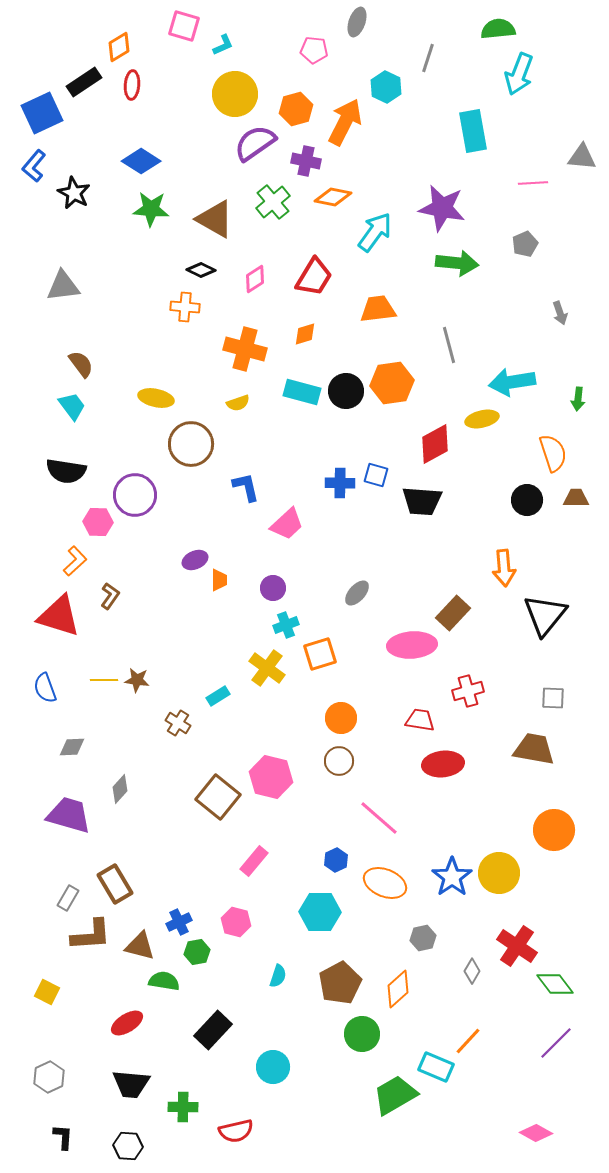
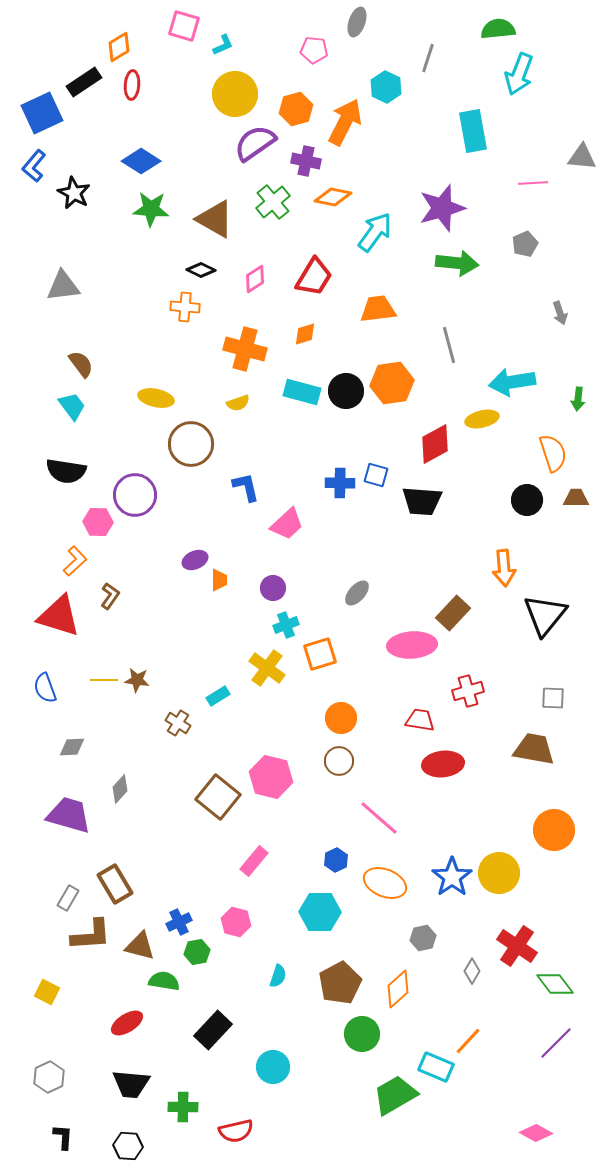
purple star at (442, 208): rotated 27 degrees counterclockwise
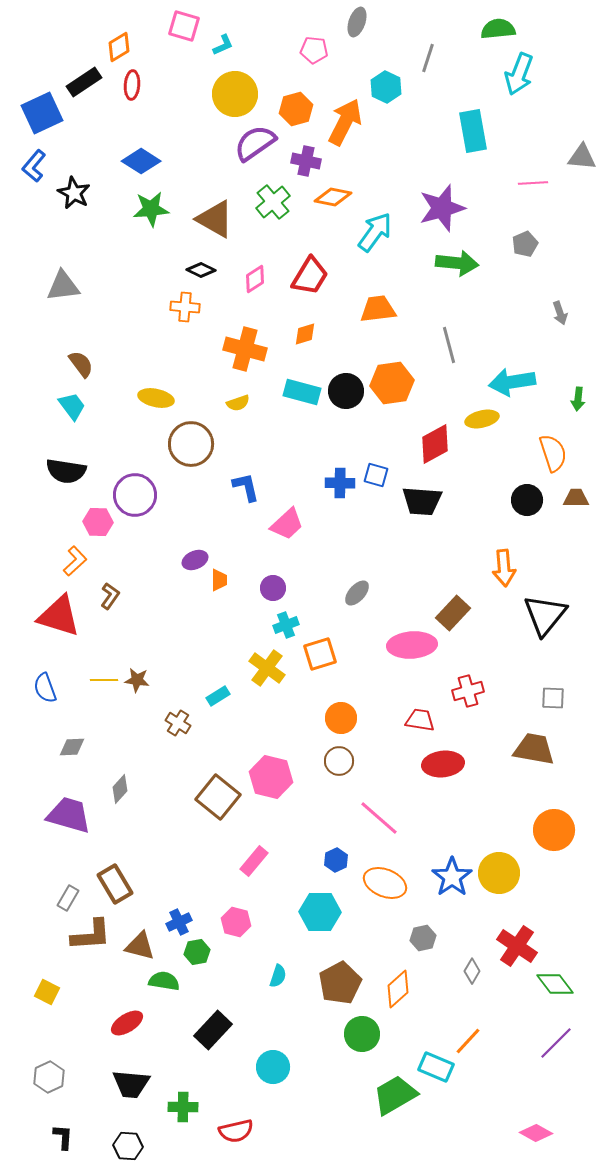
green star at (151, 209): rotated 9 degrees counterclockwise
red trapezoid at (314, 277): moved 4 px left, 1 px up
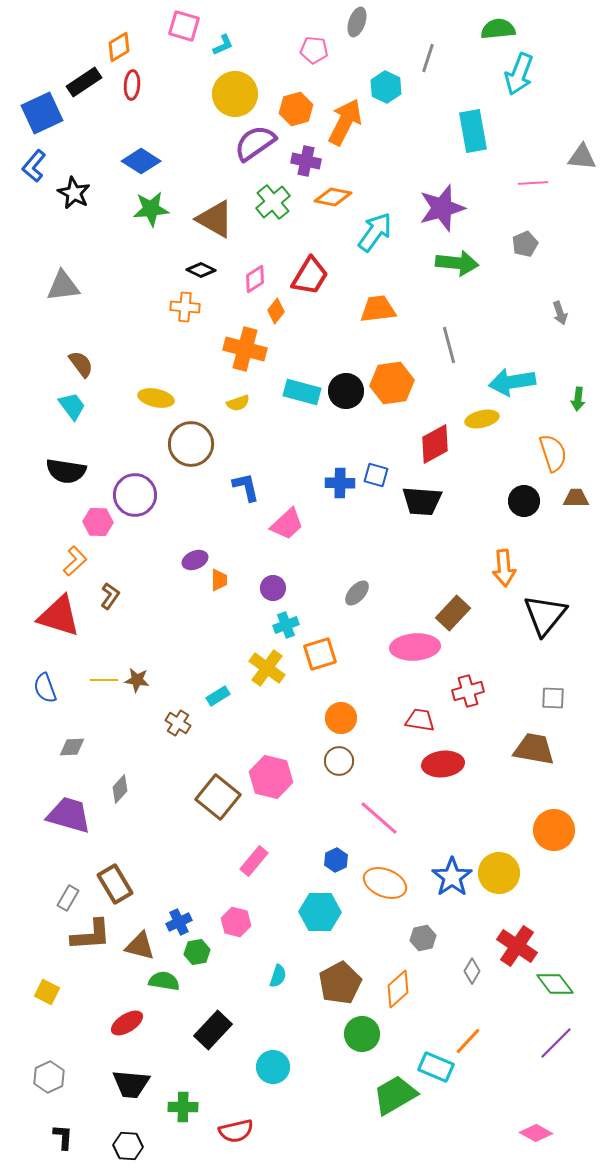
orange diamond at (305, 334): moved 29 px left, 23 px up; rotated 35 degrees counterclockwise
black circle at (527, 500): moved 3 px left, 1 px down
pink ellipse at (412, 645): moved 3 px right, 2 px down
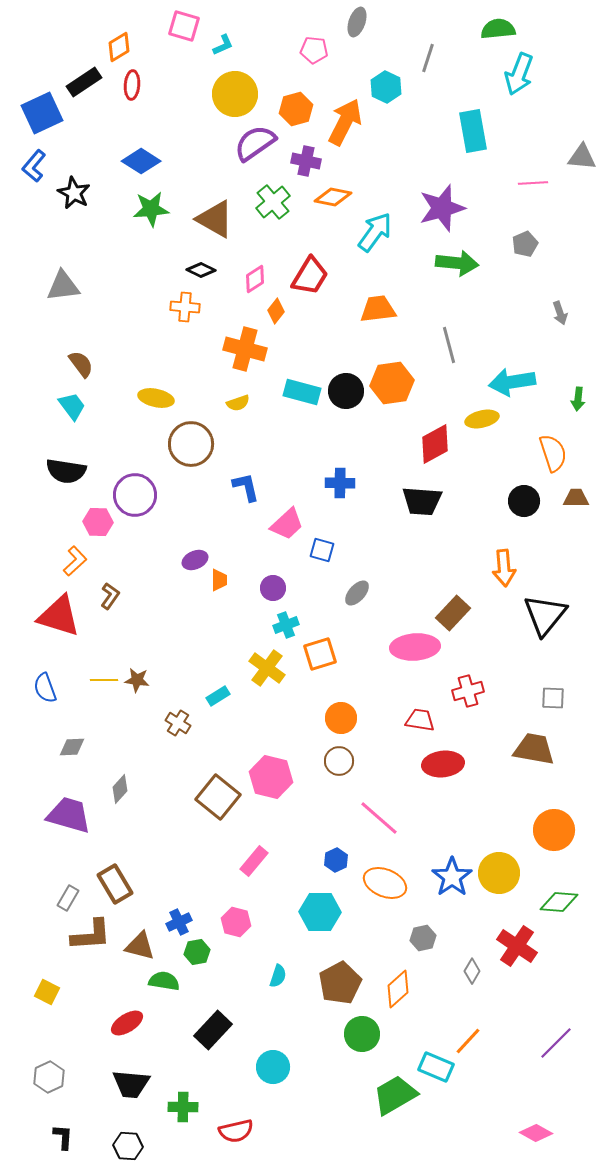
blue square at (376, 475): moved 54 px left, 75 px down
green diamond at (555, 984): moved 4 px right, 82 px up; rotated 48 degrees counterclockwise
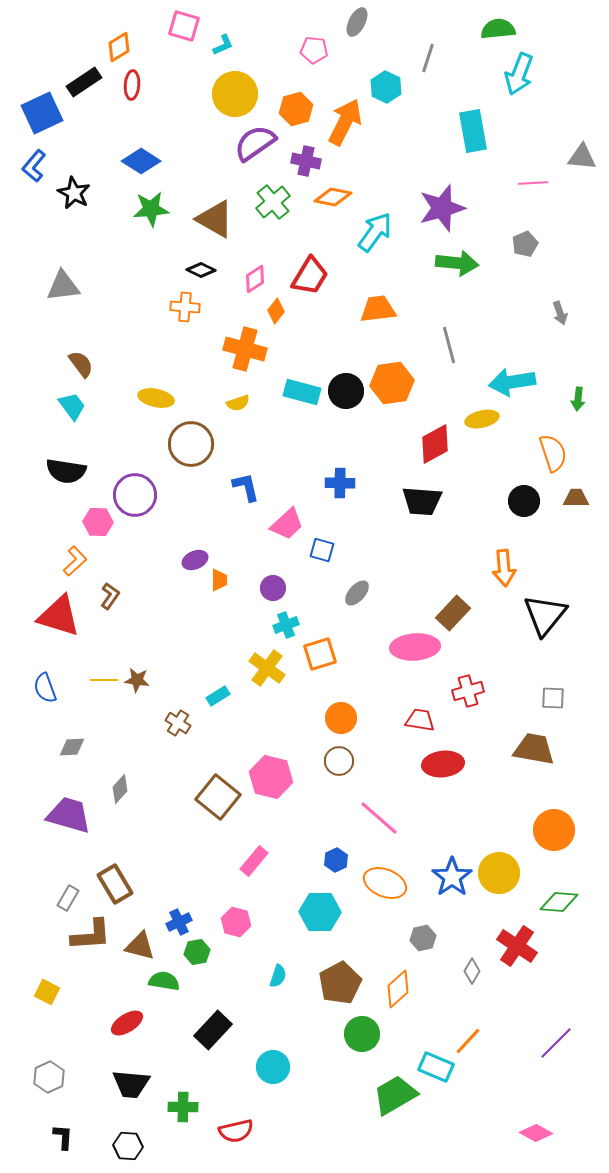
gray ellipse at (357, 22): rotated 8 degrees clockwise
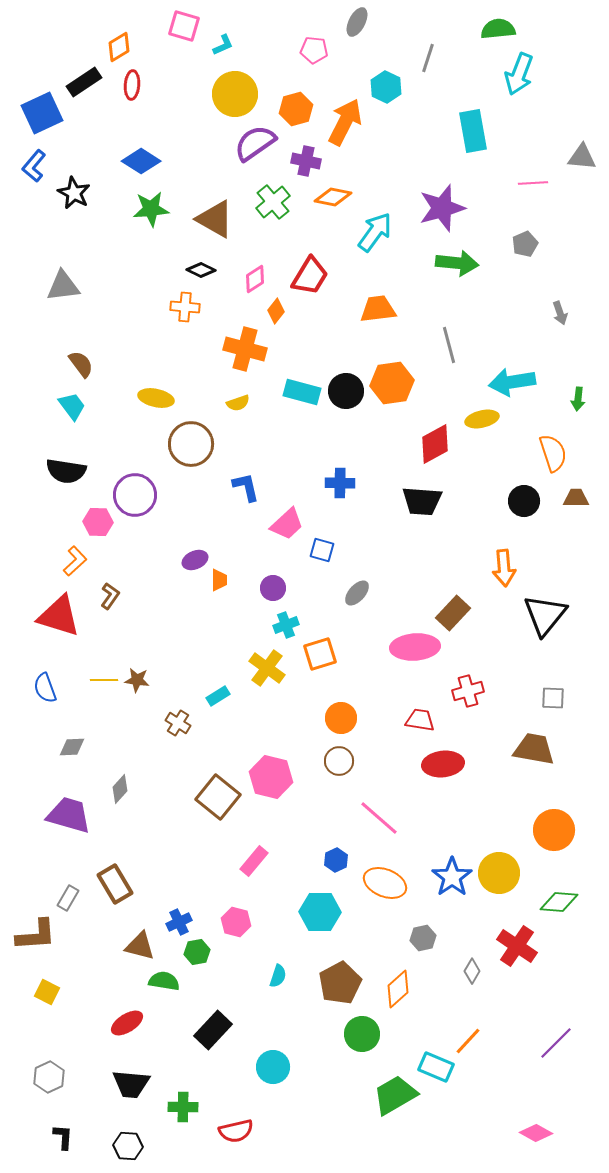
brown L-shape at (91, 935): moved 55 px left
